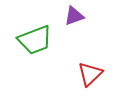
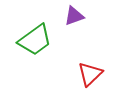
green trapezoid: rotated 15 degrees counterclockwise
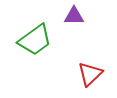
purple triangle: rotated 20 degrees clockwise
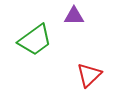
red triangle: moved 1 px left, 1 px down
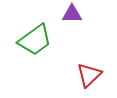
purple triangle: moved 2 px left, 2 px up
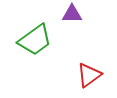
red triangle: rotated 8 degrees clockwise
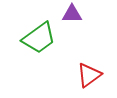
green trapezoid: moved 4 px right, 2 px up
